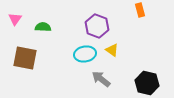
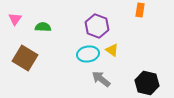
orange rectangle: rotated 24 degrees clockwise
cyan ellipse: moved 3 px right
brown square: rotated 20 degrees clockwise
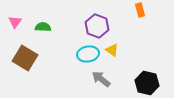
orange rectangle: rotated 24 degrees counterclockwise
pink triangle: moved 3 px down
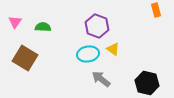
orange rectangle: moved 16 px right
yellow triangle: moved 1 px right, 1 px up
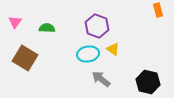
orange rectangle: moved 2 px right
green semicircle: moved 4 px right, 1 px down
black hexagon: moved 1 px right, 1 px up
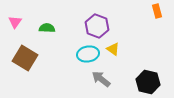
orange rectangle: moved 1 px left, 1 px down
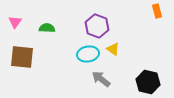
brown square: moved 3 px left, 1 px up; rotated 25 degrees counterclockwise
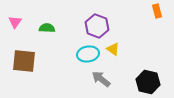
brown square: moved 2 px right, 4 px down
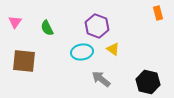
orange rectangle: moved 1 px right, 2 px down
green semicircle: rotated 119 degrees counterclockwise
cyan ellipse: moved 6 px left, 2 px up
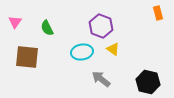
purple hexagon: moved 4 px right
brown square: moved 3 px right, 4 px up
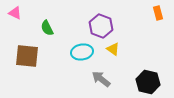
pink triangle: moved 9 px up; rotated 40 degrees counterclockwise
brown square: moved 1 px up
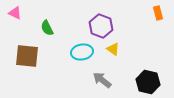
gray arrow: moved 1 px right, 1 px down
